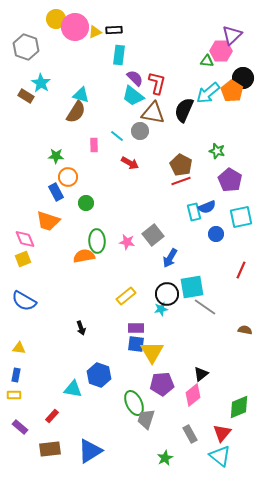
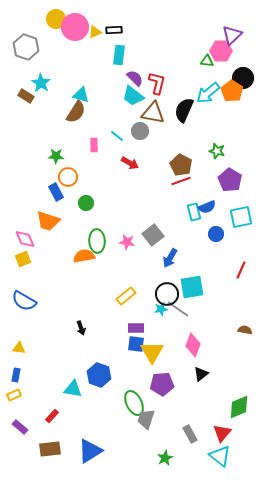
gray line at (205, 307): moved 27 px left, 2 px down
yellow rectangle at (14, 395): rotated 24 degrees counterclockwise
pink diamond at (193, 395): moved 50 px up; rotated 30 degrees counterclockwise
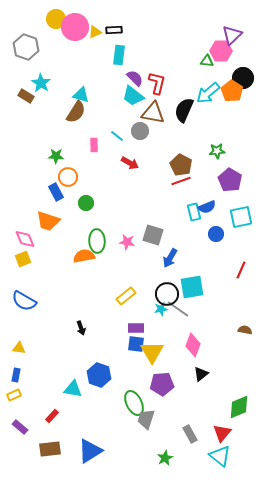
green star at (217, 151): rotated 21 degrees counterclockwise
gray square at (153, 235): rotated 35 degrees counterclockwise
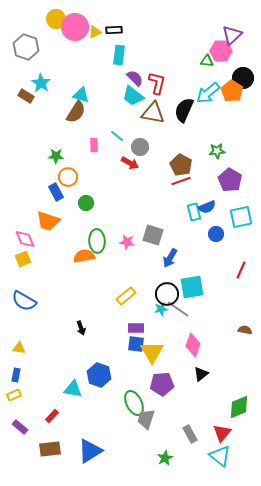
gray circle at (140, 131): moved 16 px down
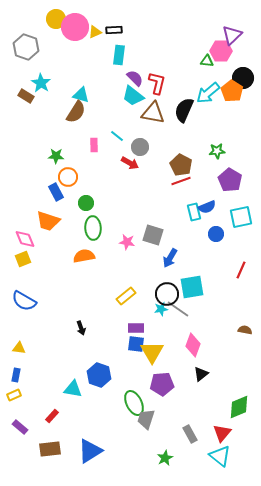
green ellipse at (97, 241): moved 4 px left, 13 px up
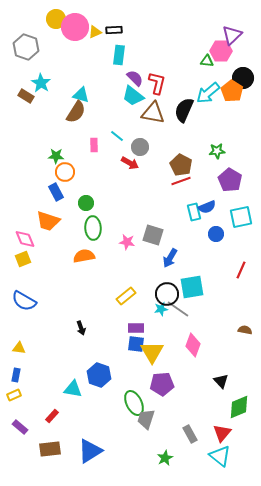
orange circle at (68, 177): moved 3 px left, 5 px up
black triangle at (201, 374): moved 20 px right, 7 px down; rotated 35 degrees counterclockwise
